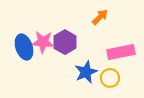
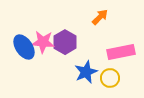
blue ellipse: rotated 15 degrees counterclockwise
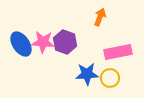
orange arrow: rotated 24 degrees counterclockwise
purple hexagon: rotated 10 degrees counterclockwise
blue ellipse: moved 3 px left, 3 px up
pink rectangle: moved 3 px left
blue star: moved 1 px right, 2 px down; rotated 20 degrees clockwise
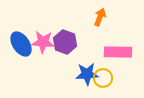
pink rectangle: rotated 12 degrees clockwise
yellow circle: moved 7 px left
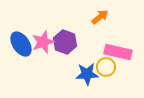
orange arrow: rotated 30 degrees clockwise
pink star: rotated 25 degrees counterclockwise
pink rectangle: rotated 12 degrees clockwise
yellow circle: moved 3 px right, 11 px up
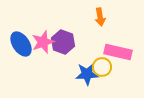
orange arrow: rotated 120 degrees clockwise
purple hexagon: moved 2 px left
yellow circle: moved 4 px left
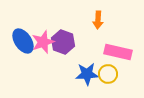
orange arrow: moved 2 px left, 3 px down; rotated 12 degrees clockwise
blue ellipse: moved 2 px right, 3 px up
yellow circle: moved 6 px right, 7 px down
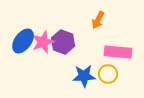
orange arrow: rotated 24 degrees clockwise
blue ellipse: rotated 70 degrees clockwise
pink rectangle: rotated 8 degrees counterclockwise
blue star: moved 3 px left, 2 px down
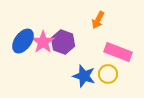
pink star: rotated 15 degrees counterclockwise
pink rectangle: rotated 16 degrees clockwise
blue star: rotated 20 degrees clockwise
